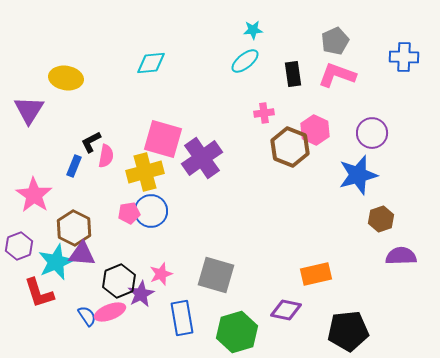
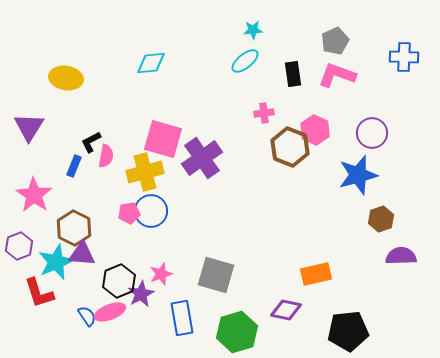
purple triangle at (29, 110): moved 17 px down
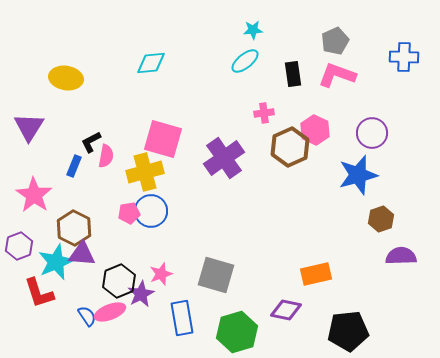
brown hexagon at (290, 147): rotated 15 degrees clockwise
purple cross at (202, 158): moved 22 px right
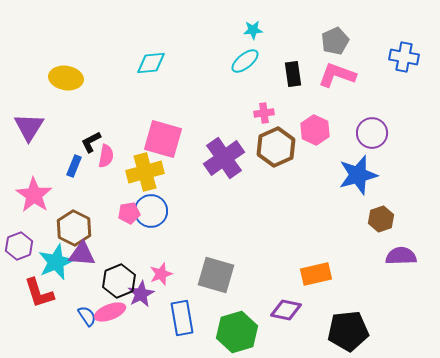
blue cross at (404, 57): rotated 8 degrees clockwise
brown hexagon at (290, 147): moved 14 px left
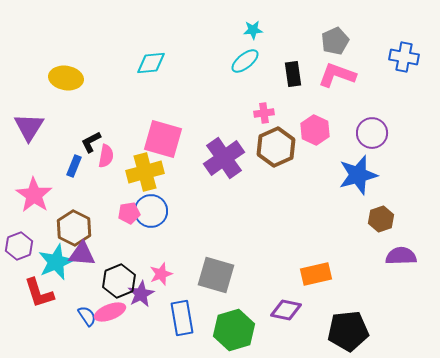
green hexagon at (237, 332): moved 3 px left, 2 px up
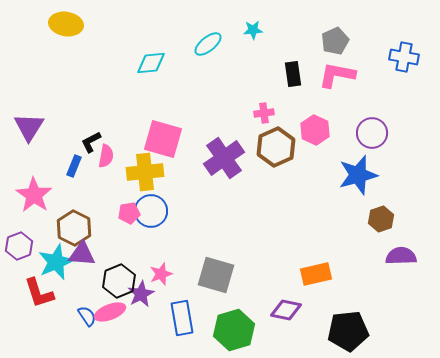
cyan ellipse at (245, 61): moved 37 px left, 17 px up
pink L-shape at (337, 75): rotated 9 degrees counterclockwise
yellow ellipse at (66, 78): moved 54 px up
yellow cross at (145, 172): rotated 9 degrees clockwise
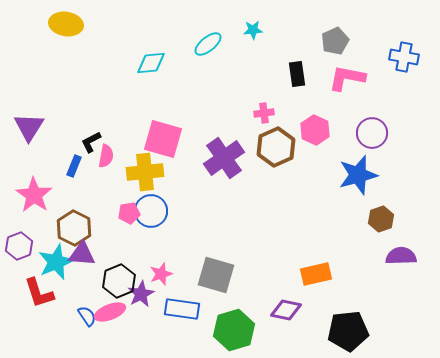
black rectangle at (293, 74): moved 4 px right
pink L-shape at (337, 75): moved 10 px right, 3 px down
blue rectangle at (182, 318): moved 9 px up; rotated 72 degrees counterclockwise
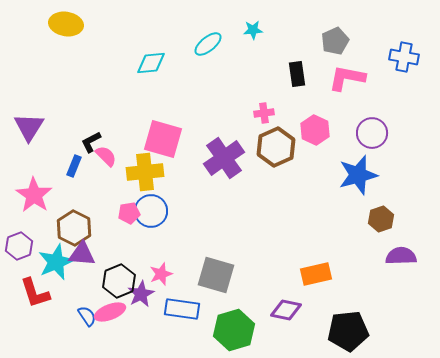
pink semicircle at (106, 156): rotated 55 degrees counterclockwise
red L-shape at (39, 293): moved 4 px left
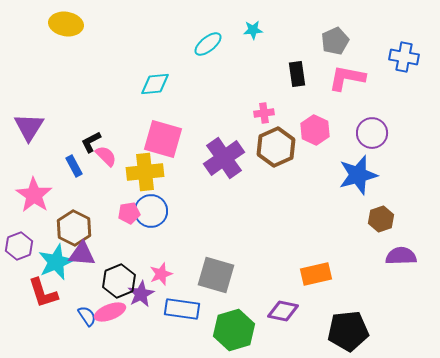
cyan diamond at (151, 63): moved 4 px right, 21 px down
blue rectangle at (74, 166): rotated 50 degrees counterclockwise
red L-shape at (35, 293): moved 8 px right
purple diamond at (286, 310): moved 3 px left, 1 px down
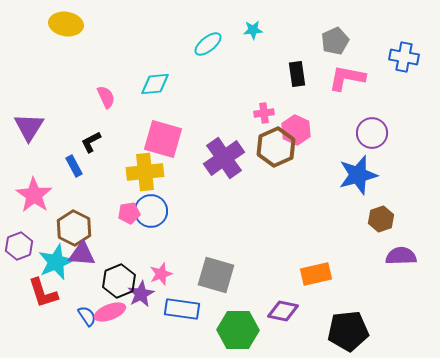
pink hexagon at (315, 130): moved 19 px left
pink semicircle at (106, 156): moved 59 px up; rotated 20 degrees clockwise
green hexagon at (234, 330): moved 4 px right; rotated 18 degrees clockwise
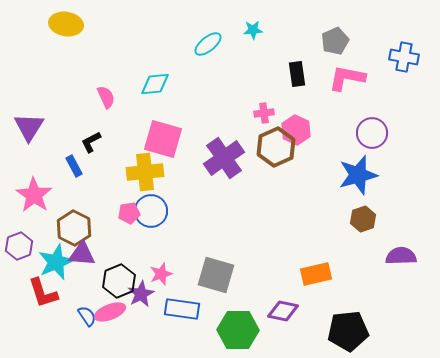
brown hexagon at (381, 219): moved 18 px left
